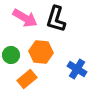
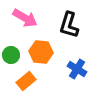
black L-shape: moved 13 px right, 6 px down
orange rectangle: moved 1 px left, 2 px down
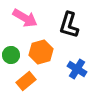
orange hexagon: rotated 20 degrees counterclockwise
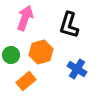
pink arrow: rotated 100 degrees counterclockwise
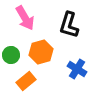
pink arrow: rotated 130 degrees clockwise
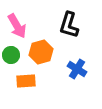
pink arrow: moved 8 px left, 8 px down
orange rectangle: rotated 36 degrees clockwise
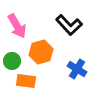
black L-shape: rotated 60 degrees counterclockwise
green circle: moved 1 px right, 6 px down
orange rectangle: rotated 12 degrees clockwise
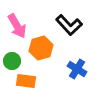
orange hexagon: moved 4 px up
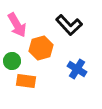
pink arrow: moved 1 px up
